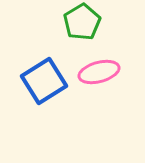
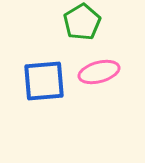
blue square: rotated 27 degrees clockwise
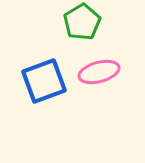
blue square: rotated 15 degrees counterclockwise
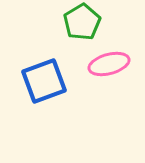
pink ellipse: moved 10 px right, 8 px up
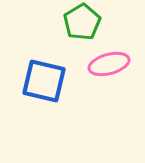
blue square: rotated 33 degrees clockwise
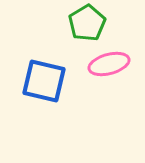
green pentagon: moved 5 px right, 1 px down
